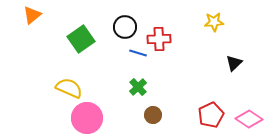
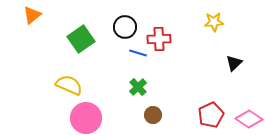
yellow semicircle: moved 3 px up
pink circle: moved 1 px left
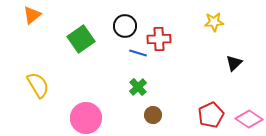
black circle: moved 1 px up
yellow semicircle: moved 31 px left; rotated 36 degrees clockwise
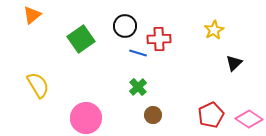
yellow star: moved 8 px down; rotated 24 degrees counterclockwise
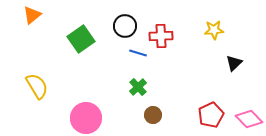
yellow star: rotated 24 degrees clockwise
red cross: moved 2 px right, 3 px up
yellow semicircle: moved 1 px left, 1 px down
pink diamond: rotated 12 degrees clockwise
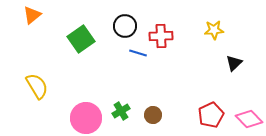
green cross: moved 17 px left, 24 px down; rotated 12 degrees clockwise
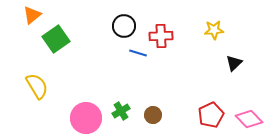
black circle: moved 1 px left
green square: moved 25 px left
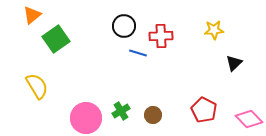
red pentagon: moved 7 px left, 5 px up; rotated 20 degrees counterclockwise
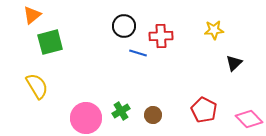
green square: moved 6 px left, 3 px down; rotated 20 degrees clockwise
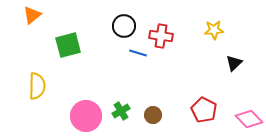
red cross: rotated 10 degrees clockwise
green square: moved 18 px right, 3 px down
yellow semicircle: rotated 32 degrees clockwise
pink circle: moved 2 px up
